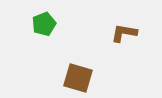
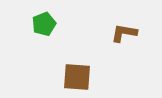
brown square: moved 1 px left, 1 px up; rotated 12 degrees counterclockwise
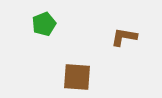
brown L-shape: moved 4 px down
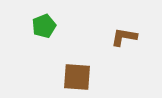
green pentagon: moved 2 px down
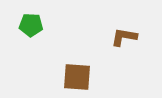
green pentagon: moved 13 px left, 1 px up; rotated 25 degrees clockwise
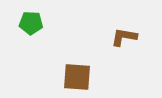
green pentagon: moved 2 px up
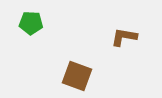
brown square: moved 1 px up; rotated 16 degrees clockwise
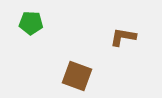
brown L-shape: moved 1 px left
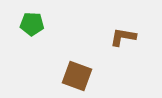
green pentagon: moved 1 px right, 1 px down
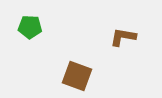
green pentagon: moved 2 px left, 3 px down
